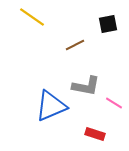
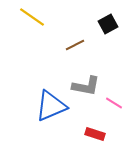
black square: rotated 18 degrees counterclockwise
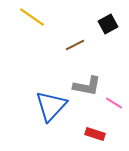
gray L-shape: moved 1 px right
blue triangle: rotated 24 degrees counterclockwise
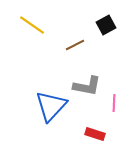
yellow line: moved 8 px down
black square: moved 2 px left, 1 px down
pink line: rotated 60 degrees clockwise
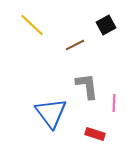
yellow line: rotated 8 degrees clockwise
gray L-shape: rotated 108 degrees counterclockwise
blue triangle: moved 7 px down; rotated 20 degrees counterclockwise
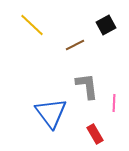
red rectangle: rotated 42 degrees clockwise
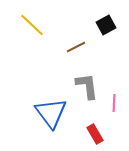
brown line: moved 1 px right, 2 px down
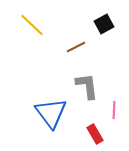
black square: moved 2 px left, 1 px up
pink line: moved 7 px down
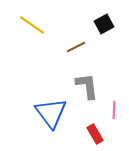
yellow line: rotated 8 degrees counterclockwise
